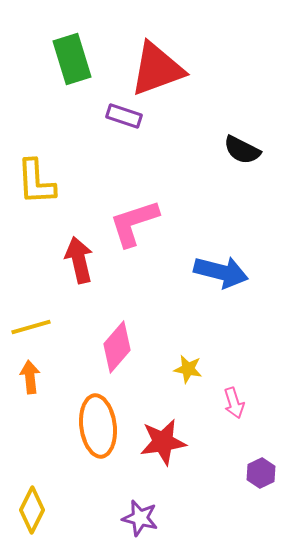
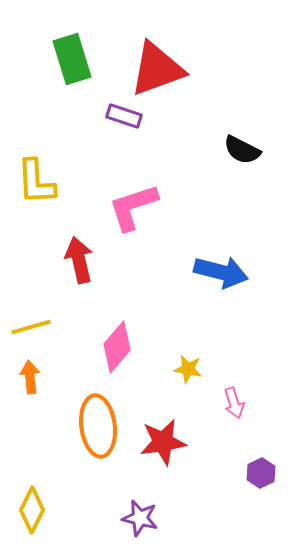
pink L-shape: moved 1 px left, 16 px up
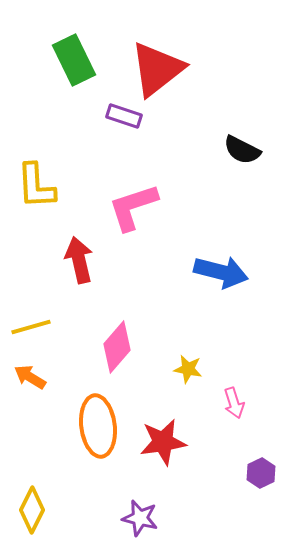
green rectangle: moved 2 px right, 1 px down; rotated 9 degrees counterclockwise
red triangle: rotated 18 degrees counterclockwise
yellow L-shape: moved 4 px down
orange arrow: rotated 52 degrees counterclockwise
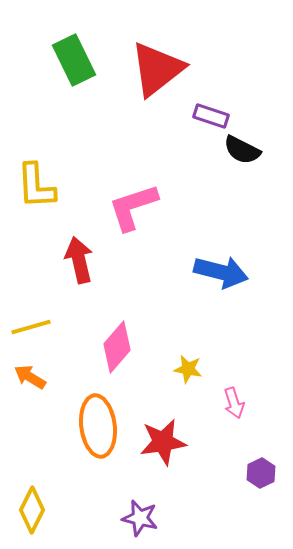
purple rectangle: moved 87 px right
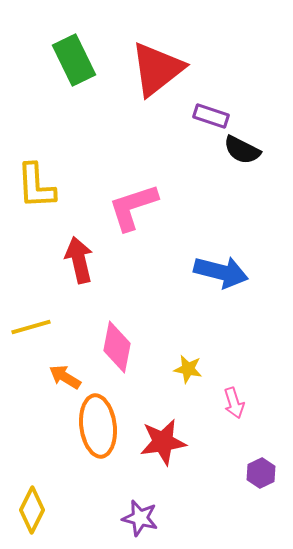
pink diamond: rotated 30 degrees counterclockwise
orange arrow: moved 35 px right
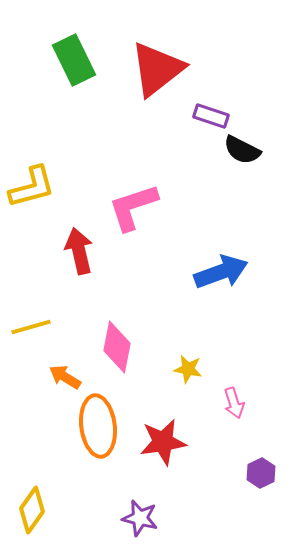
yellow L-shape: moved 4 px left, 1 px down; rotated 102 degrees counterclockwise
red arrow: moved 9 px up
blue arrow: rotated 34 degrees counterclockwise
yellow diamond: rotated 9 degrees clockwise
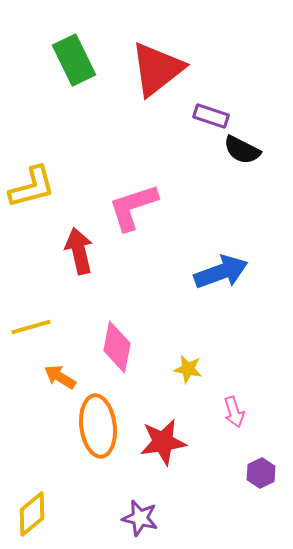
orange arrow: moved 5 px left
pink arrow: moved 9 px down
yellow diamond: moved 4 px down; rotated 15 degrees clockwise
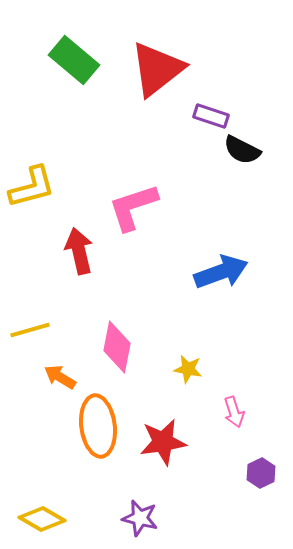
green rectangle: rotated 24 degrees counterclockwise
yellow line: moved 1 px left, 3 px down
yellow diamond: moved 10 px right, 5 px down; rotated 69 degrees clockwise
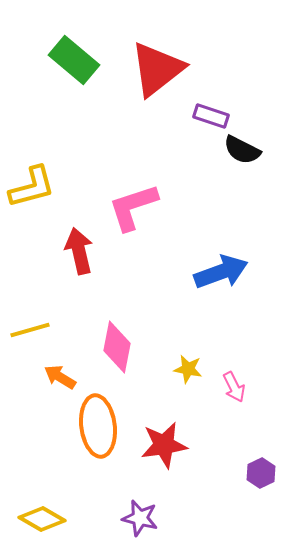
pink arrow: moved 25 px up; rotated 8 degrees counterclockwise
red star: moved 1 px right, 3 px down
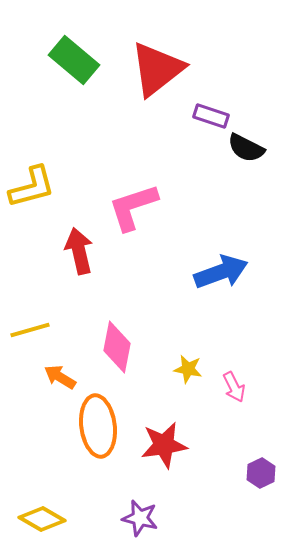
black semicircle: moved 4 px right, 2 px up
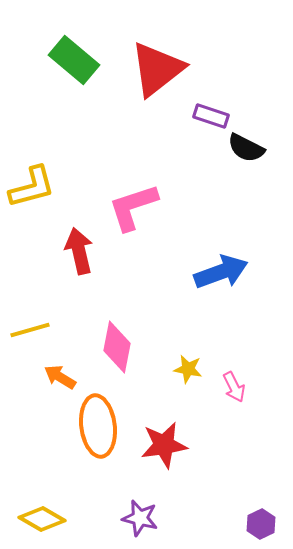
purple hexagon: moved 51 px down
